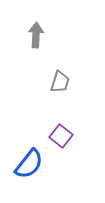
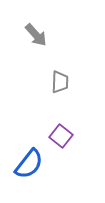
gray arrow: rotated 135 degrees clockwise
gray trapezoid: rotated 15 degrees counterclockwise
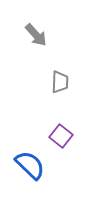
blue semicircle: moved 1 px right, 1 px down; rotated 84 degrees counterclockwise
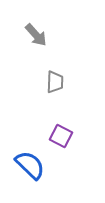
gray trapezoid: moved 5 px left
purple square: rotated 10 degrees counterclockwise
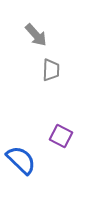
gray trapezoid: moved 4 px left, 12 px up
blue semicircle: moved 9 px left, 5 px up
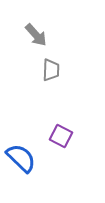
blue semicircle: moved 2 px up
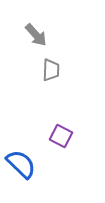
blue semicircle: moved 6 px down
